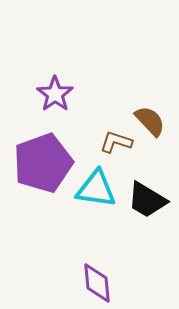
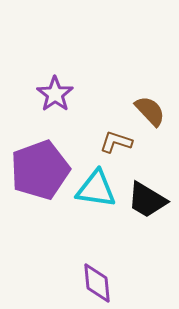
brown semicircle: moved 10 px up
purple pentagon: moved 3 px left, 7 px down
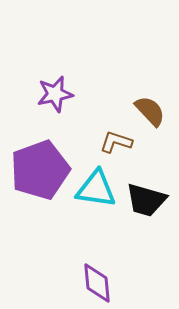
purple star: rotated 24 degrees clockwise
black trapezoid: moved 1 px left; rotated 15 degrees counterclockwise
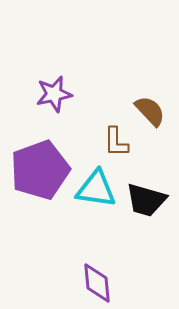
purple star: moved 1 px left
brown L-shape: rotated 108 degrees counterclockwise
